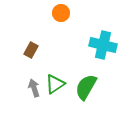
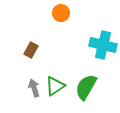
green triangle: moved 2 px down
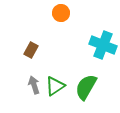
cyan cross: rotated 8 degrees clockwise
gray arrow: moved 3 px up
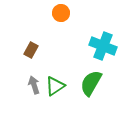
cyan cross: moved 1 px down
green semicircle: moved 5 px right, 4 px up
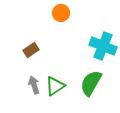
brown rectangle: rotated 28 degrees clockwise
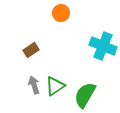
green semicircle: moved 6 px left, 12 px down
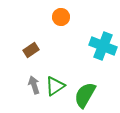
orange circle: moved 4 px down
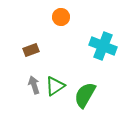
brown rectangle: rotated 14 degrees clockwise
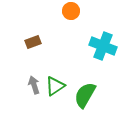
orange circle: moved 10 px right, 6 px up
brown rectangle: moved 2 px right, 8 px up
